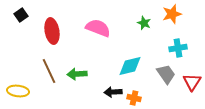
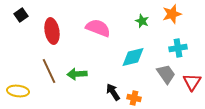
green star: moved 2 px left, 2 px up
cyan diamond: moved 3 px right, 9 px up
black arrow: rotated 60 degrees clockwise
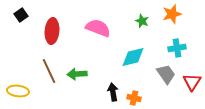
red ellipse: rotated 15 degrees clockwise
cyan cross: moved 1 px left
black arrow: rotated 24 degrees clockwise
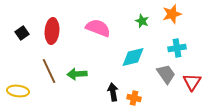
black square: moved 1 px right, 18 px down
